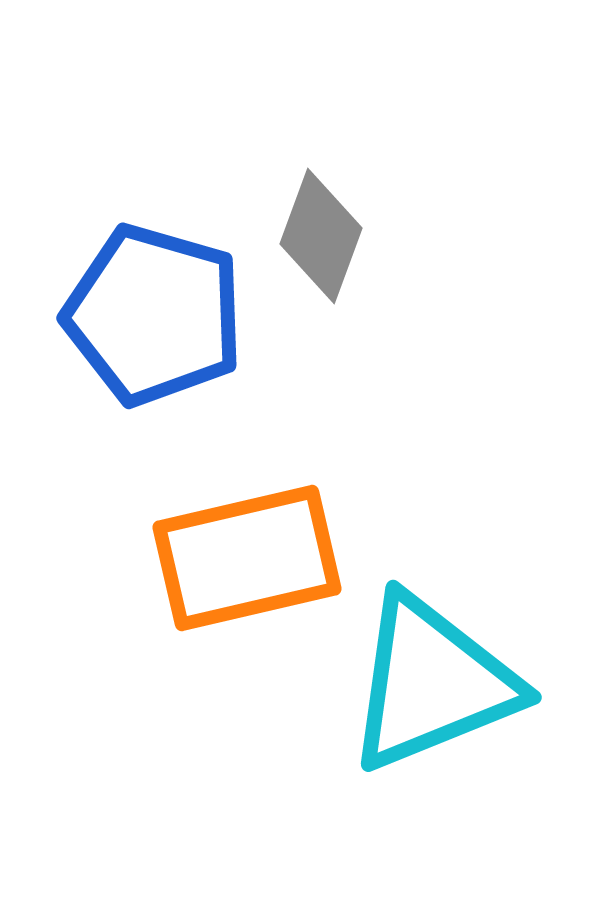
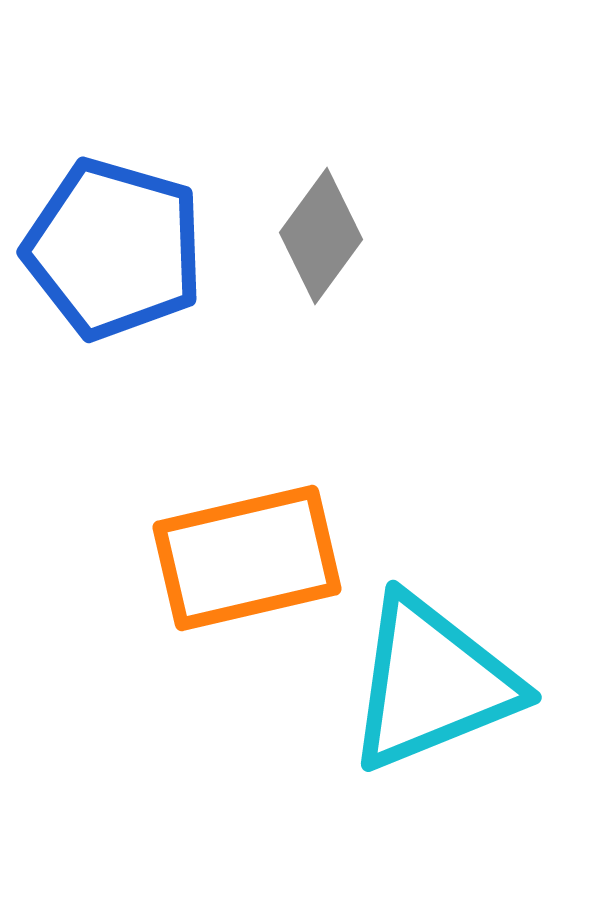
gray diamond: rotated 16 degrees clockwise
blue pentagon: moved 40 px left, 66 px up
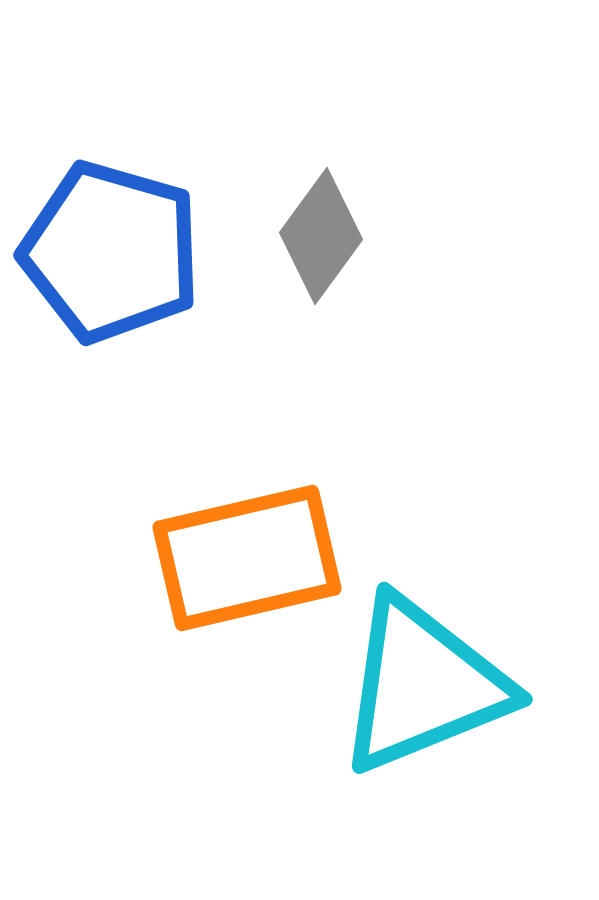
blue pentagon: moved 3 px left, 3 px down
cyan triangle: moved 9 px left, 2 px down
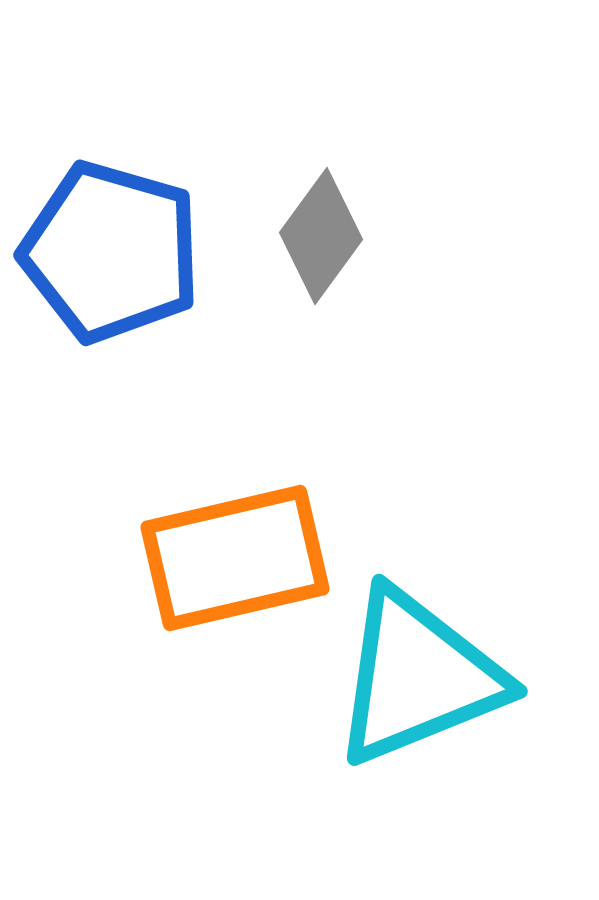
orange rectangle: moved 12 px left
cyan triangle: moved 5 px left, 8 px up
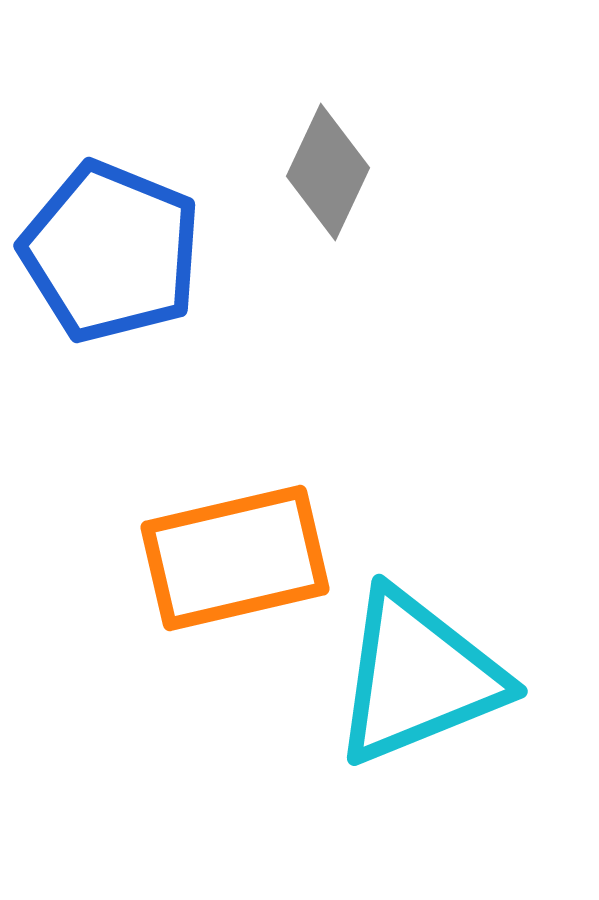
gray diamond: moved 7 px right, 64 px up; rotated 11 degrees counterclockwise
blue pentagon: rotated 6 degrees clockwise
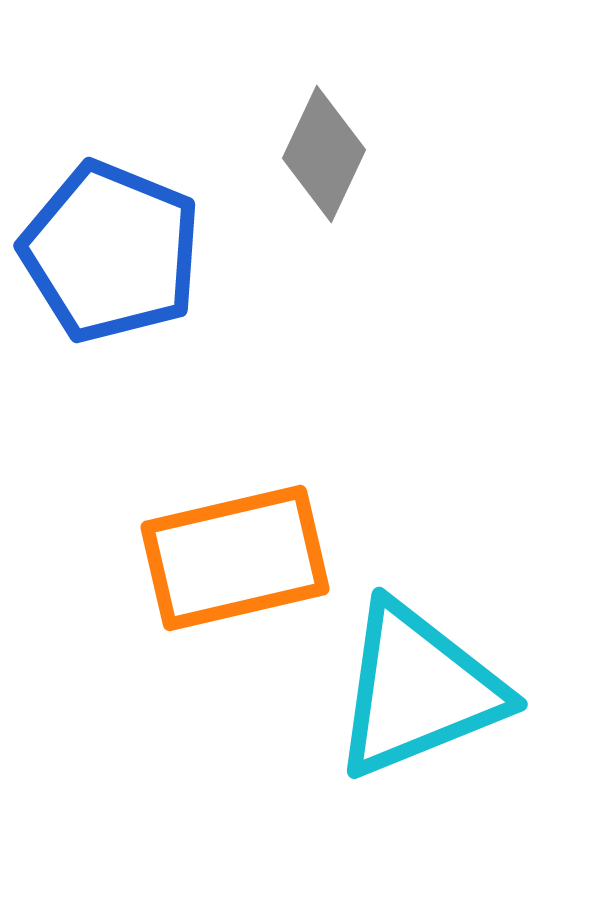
gray diamond: moved 4 px left, 18 px up
cyan triangle: moved 13 px down
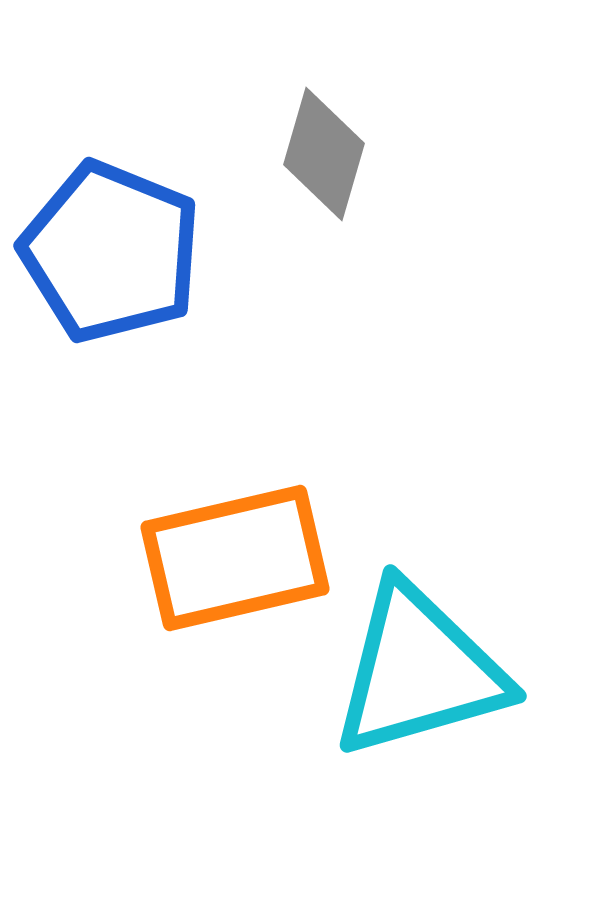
gray diamond: rotated 9 degrees counterclockwise
cyan triangle: moved 1 px right, 19 px up; rotated 6 degrees clockwise
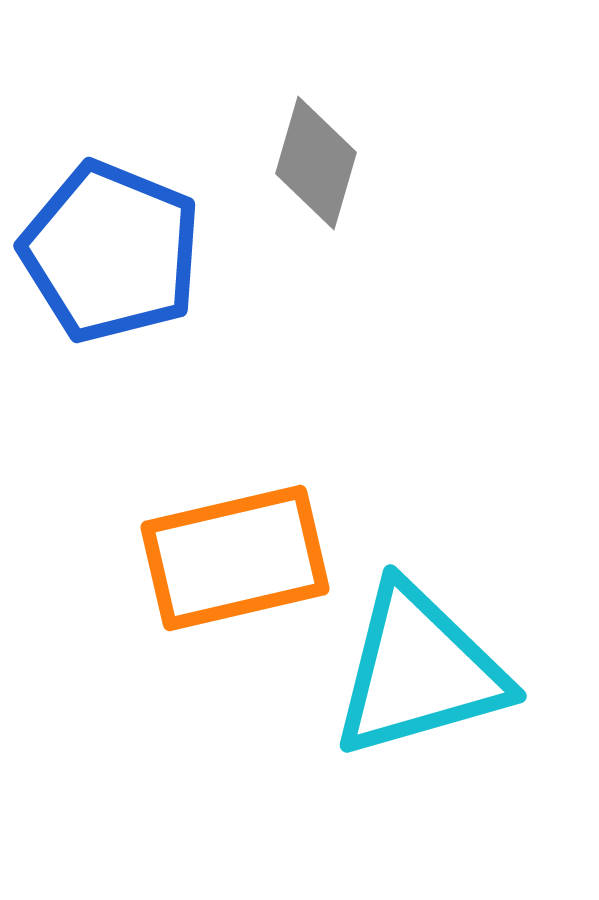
gray diamond: moved 8 px left, 9 px down
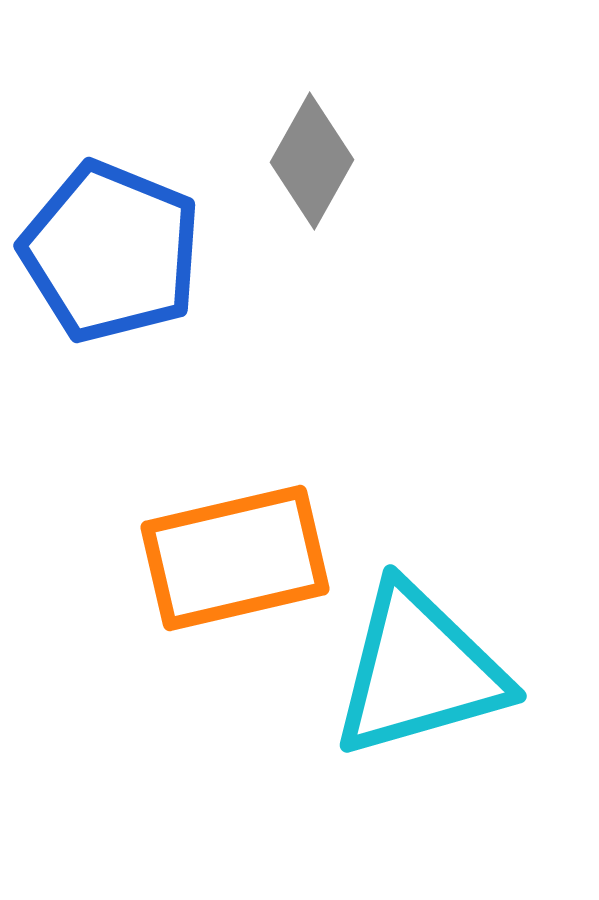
gray diamond: moved 4 px left, 2 px up; rotated 13 degrees clockwise
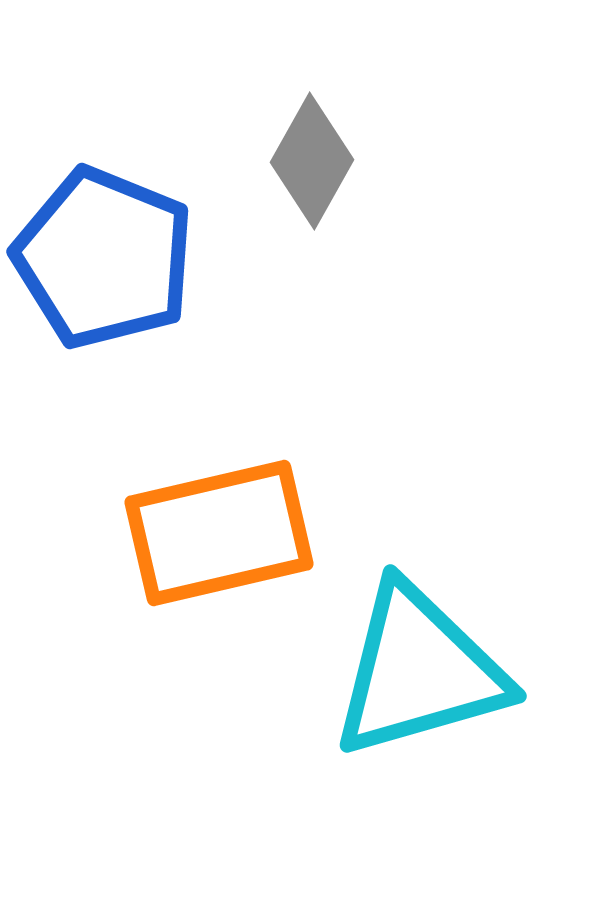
blue pentagon: moved 7 px left, 6 px down
orange rectangle: moved 16 px left, 25 px up
